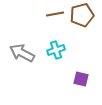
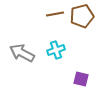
brown pentagon: moved 1 px down
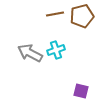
gray arrow: moved 8 px right
purple square: moved 12 px down
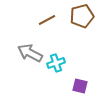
brown line: moved 8 px left, 6 px down; rotated 18 degrees counterclockwise
cyan cross: moved 13 px down
purple square: moved 1 px left, 5 px up
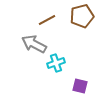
gray arrow: moved 4 px right, 9 px up
